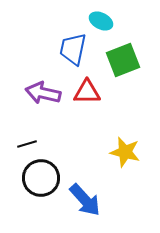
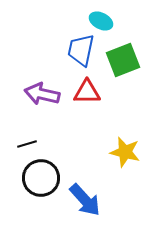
blue trapezoid: moved 8 px right, 1 px down
purple arrow: moved 1 px left, 1 px down
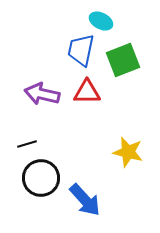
yellow star: moved 3 px right
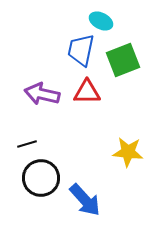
yellow star: rotated 8 degrees counterclockwise
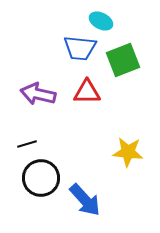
blue trapezoid: moved 1 px left, 2 px up; rotated 96 degrees counterclockwise
purple arrow: moved 4 px left
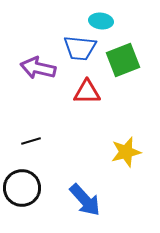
cyan ellipse: rotated 20 degrees counterclockwise
purple arrow: moved 26 px up
black line: moved 4 px right, 3 px up
yellow star: moved 2 px left; rotated 20 degrees counterclockwise
black circle: moved 19 px left, 10 px down
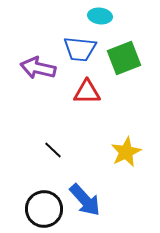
cyan ellipse: moved 1 px left, 5 px up
blue trapezoid: moved 1 px down
green square: moved 1 px right, 2 px up
black line: moved 22 px right, 9 px down; rotated 60 degrees clockwise
yellow star: rotated 12 degrees counterclockwise
black circle: moved 22 px right, 21 px down
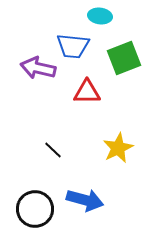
blue trapezoid: moved 7 px left, 3 px up
yellow star: moved 8 px left, 4 px up
blue arrow: rotated 33 degrees counterclockwise
black circle: moved 9 px left
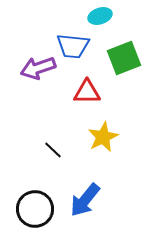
cyan ellipse: rotated 25 degrees counterclockwise
purple arrow: rotated 32 degrees counterclockwise
yellow star: moved 15 px left, 11 px up
blue arrow: rotated 114 degrees clockwise
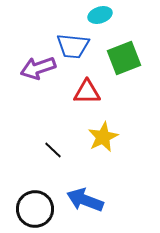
cyan ellipse: moved 1 px up
blue arrow: rotated 72 degrees clockwise
